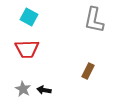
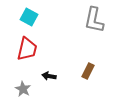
red trapezoid: rotated 75 degrees counterclockwise
black arrow: moved 5 px right, 14 px up
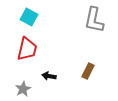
gray star: rotated 14 degrees clockwise
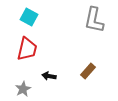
brown rectangle: rotated 14 degrees clockwise
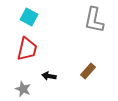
gray star: rotated 21 degrees counterclockwise
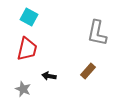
gray L-shape: moved 3 px right, 13 px down
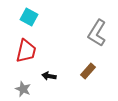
gray L-shape: rotated 20 degrees clockwise
red trapezoid: moved 1 px left, 2 px down
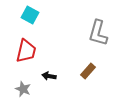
cyan square: moved 1 px right, 2 px up
gray L-shape: moved 1 px right; rotated 16 degrees counterclockwise
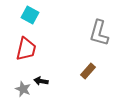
gray L-shape: moved 1 px right
red trapezoid: moved 2 px up
black arrow: moved 8 px left, 5 px down
